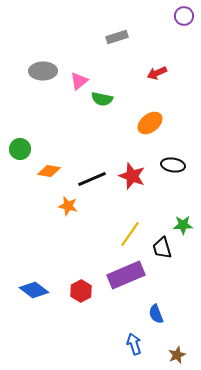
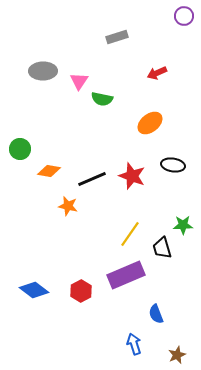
pink triangle: rotated 18 degrees counterclockwise
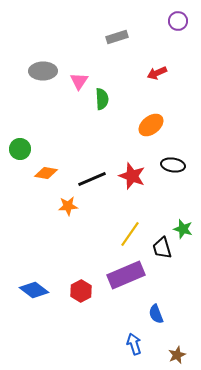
purple circle: moved 6 px left, 5 px down
green semicircle: rotated 105 degrees counterclockwise
orange ellipse: moved 1 px right, 2 px down
orange diamond: moved 3 px left, 2 px down
orange star: rotated 18 degrees counterclockwise
green star: moved 4 px down; rotated 18 degrees clockwise
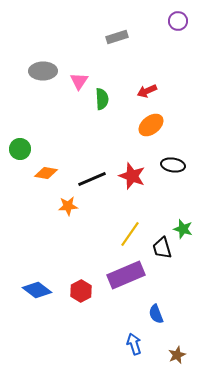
red arrow: moved 10 px left, 18 px down
blue diamond: moved 3 px right
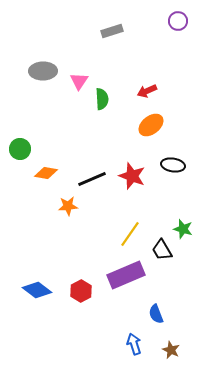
gray rectangle: moved 5 px left, 6 px up
black trapezoid: moved 2 px down; rotated 15 degrees counterclockwise
brown star: moved 6 px left, 5 px up; rotated 24 degrees counterclockwise
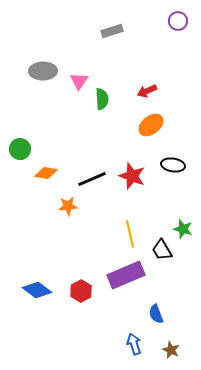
yellow line: rotated 48 degrees counterclockwise
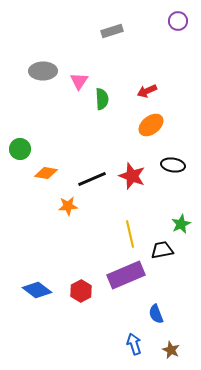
green star: moved 2 px left, 5 px up; rotated 30 degrees clockwise
black trapezoid: rotated 110 degrees clockwise
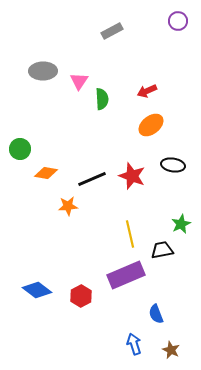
gray rectangle: rotated 10 degrees counterclockwise
red hexagon: moved 5 px down
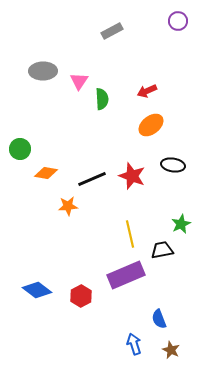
blue semicircle: moved 3 px right, 5 px down
